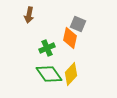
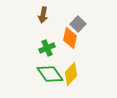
brown arrow: moved 14 px right
gray square: rotated 21 degrees clockwise
green diamond: moved 1 px right
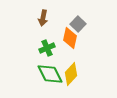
brown arrow: moved 3 px down
green diamond: rotated 8 degrees clockwise
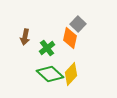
brown arrow: moved 18 px left, 19 px down
green cross: rotated 14 degrees counterclockwise
green diamond: rotated 20 degrees counterclockwise
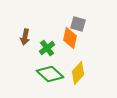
gray square: rotated 28 degrees counterclockwise
yellow diamond: moved 7 px right, 1 px up
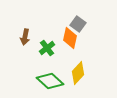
gray square: rotated 21 degrees clockwise
green diamond: moved 7 px down
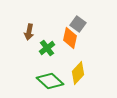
brown arrow: moved 4 px right, 5 px up
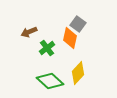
brown arrow: rotated 56 degrees clockwise
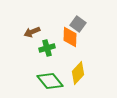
brown arrow: moved 3 px right
orange diamond: moved 1 px up; rotated 10 degrees counterclockwise
green cross: rotated 21 degrees clockwise
green diamond: rotated 8 degrees clockwise
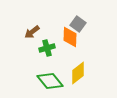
brown arrow: rotated 14 degrees counterclockwise
yellow diamond: rotated 10 degrees clockwise
